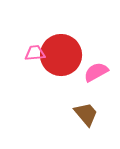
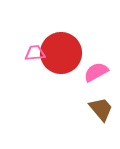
red circle: moved 2 px up
brown trapezoid: moved 15 px right, 5 px up
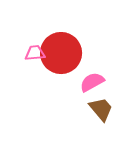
pink semicircle: moved 4 px left, 10 px down
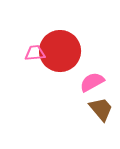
red circle: moved 1 px left, 2 px up
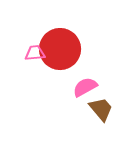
red circle: moved 2 px up
pink semicircle: moved 7 px left, 5 px down
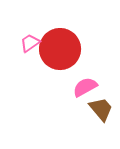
pink trapezoid: moved 5 px left, 10 px up; rotated 30 degrees counterclockwise
